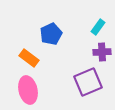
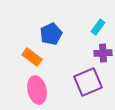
purple cross: moved 1 px right, 1 px down
orange rectangle: moved 3 px right, 1 px up
pink ellipse: moved 9 px right
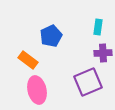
cyan rectangle: rotated 28 degrees counterclockwise
blue pentagon: moved 2 px down
orange rectangle: moved 4 px left, 3 px down
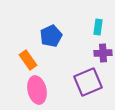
orange rectangle: rotated 18 degrees clockwise
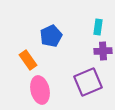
purple cross: moved 2 px up
pink ellipse: moved 3 px right
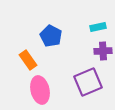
cyan rectangle: rotated 70 degrees clockwise
blue pentagon: rotated 20 degrees counterclockwise
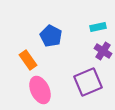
purple cross: rotated 36 degrees clockwise
pink ellipse: rotated 12 degrees counterclockwise
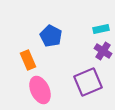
cyan rectangle: moved 3 px right, 2 px down
orange rectangle: rotated 12 degrees clockwise
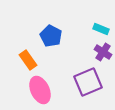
cyan rectangle: rotated 35 degrees clockwise
purple cross: moved 1 px down
orange rectangle: rotated 12 degrees counterclockwise
